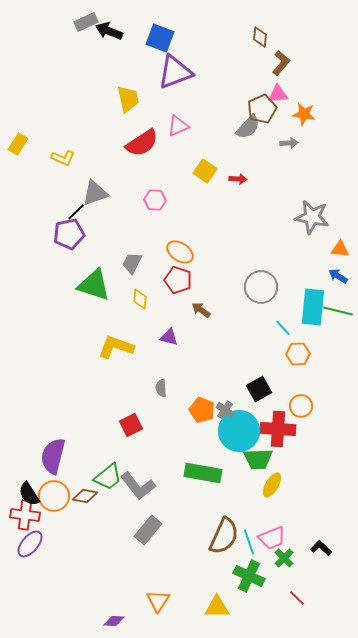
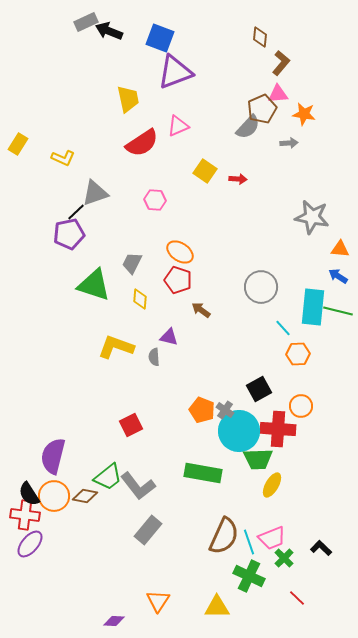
gray semicircle at (161, 388): moved 7 px left, 31 px up
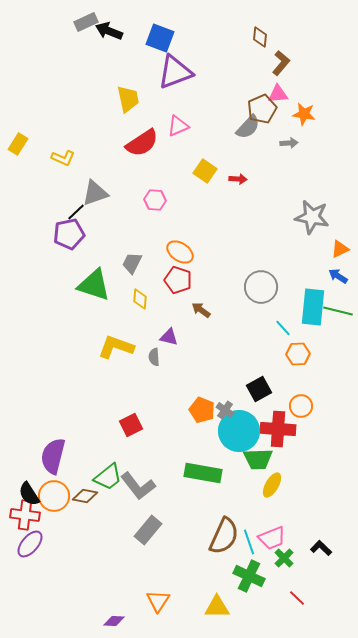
orange triangle at (340, 249): rotated 30 degrees counterclockwise
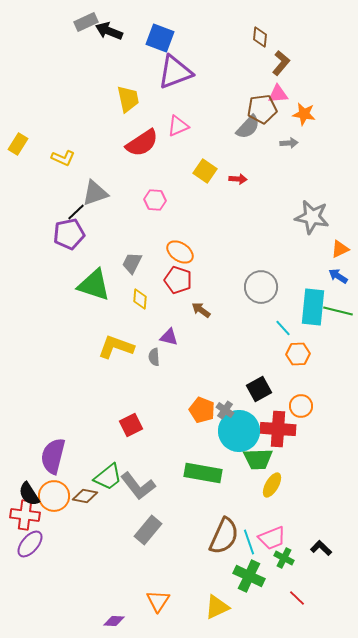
brown pentagon at (262, 109): rotated 16 degrees clockwise
green cross at (284, 558): rotated 18 degrees counterclockwise
yellow triangle at (217, 607): rotated 24 degrees counterclockwise
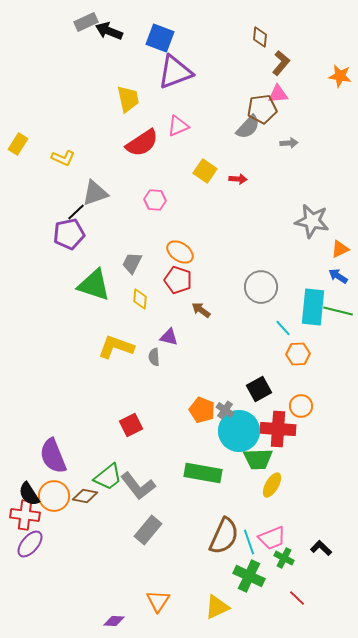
orange star at (304, 114): moved 36 px right, 38 px up
gray star at (312, 217): moved 4 px down
purple semicircle at (53, 456): rotated 36 degrees counterclockwise
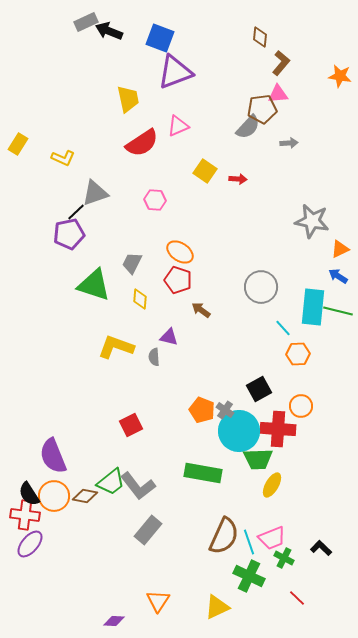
green trapezoid at (108, 477): moved 3 px right, 5 px down
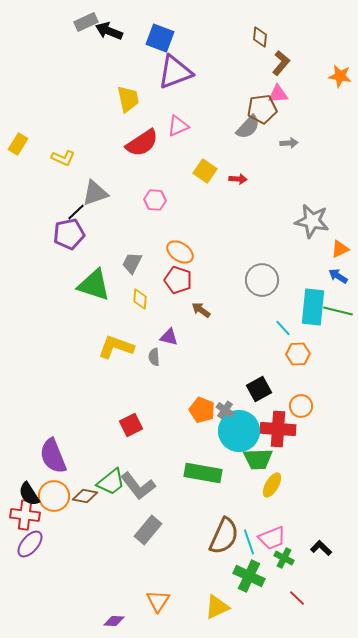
gray circle at (261, 287): moved 1 px right, 7 px up
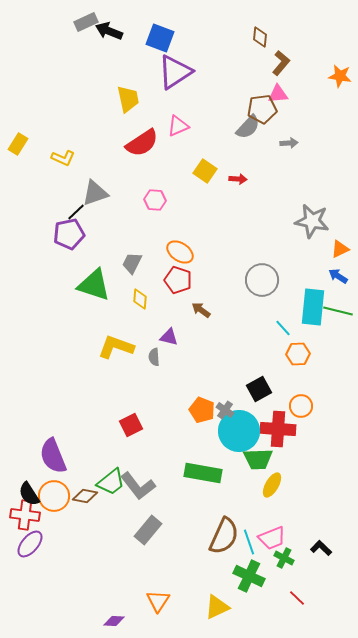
purple triangle at (175, 72): rotated 12 degrees counterclockwise
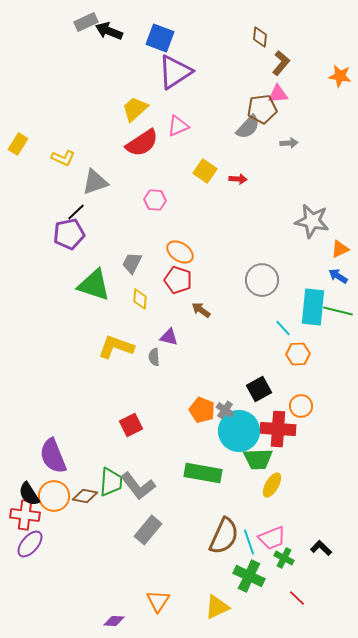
yellow trapezoid at (128, 99): moved 7 px right, 10 px down; rotated 120 degrees counterclockwise
gray triangle at (95, 193): moved 11 px up
green trapezoid at (111, 482): rotated 48 degrees counterclockwise
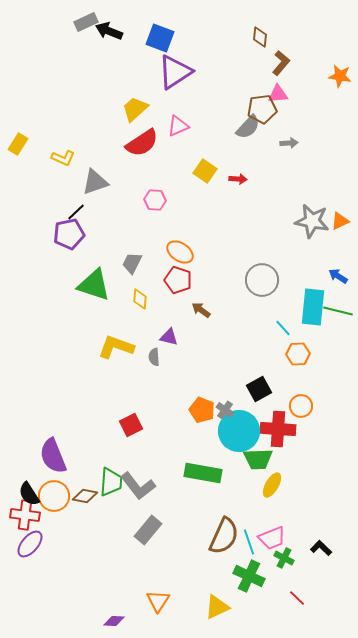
orange triangle at (340, 249): moved 28 px up
